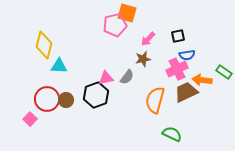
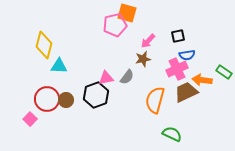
pink arrow: moved 2 px down
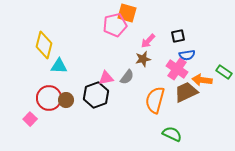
pink cross: rotated 30 degrees counterclockwise
red circle: moved 2 px right, 1 px up
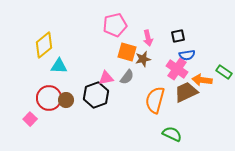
orange square: moved 39 px down
pink arrow: moved 3 px up; rotated 56 degrees counterclockwise
yellow diamond: rotated 36 degrees clockwise
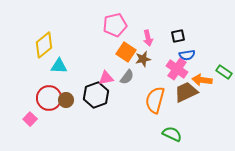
orange square: moved 1 px left; rotated 18 degrees clockwise
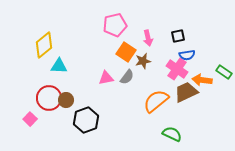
brown star: moved 2 px down
black hexagon: moved 10 px left, 25 px down
orange semicircle: moved 1 px right, 1 px down; rotated 36 degrees clockwise
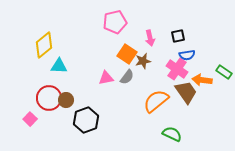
pink pentagon: moved 3 px up
pink arrow: moved 2 px right
orange square: moved 1 px right, 2 px down
brown trapezoid: rotated 80 degrees clockwise
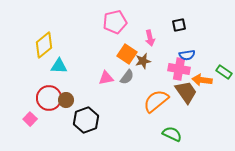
black square: moved 1 px right, 11 px up
pink cross: moved 2 px right; rotated 25 degrees counterclockwise
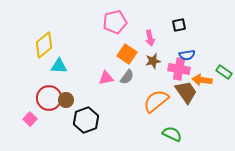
brown star: moved 10 px right
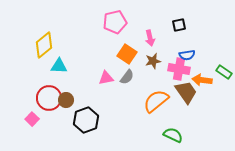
pink square: moved 2 px right
green semicircle: moved 1 px right, 1 px down
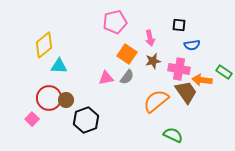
black square: rotated 16 degrees clockwise
blue semicircle: moved 5 px right, 10 px up
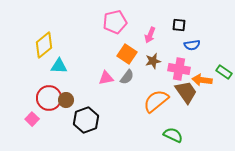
pink arrow: moved 3 px up; rotated 35 degrees clockwise
